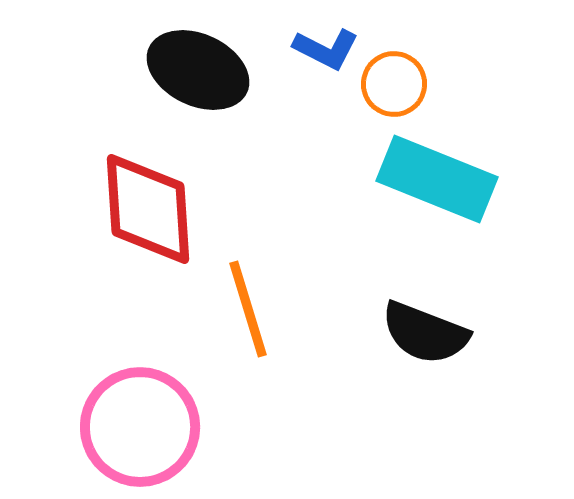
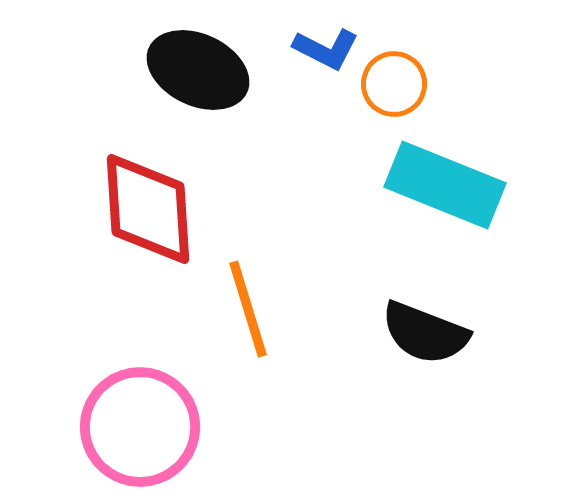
cyan rectangle: moved 8 px right, 6 px down
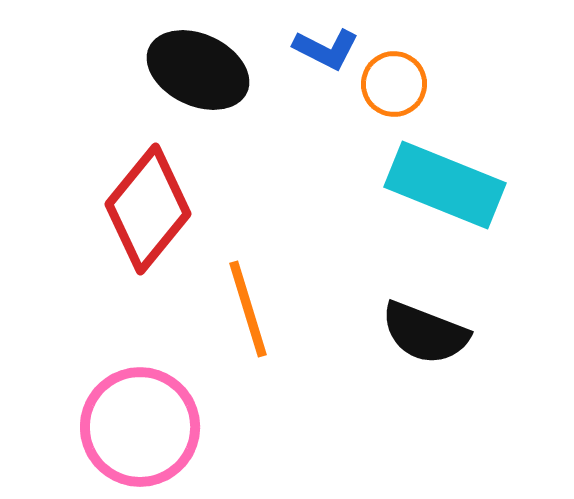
red diamond: rotated 43 degrees clockwise
